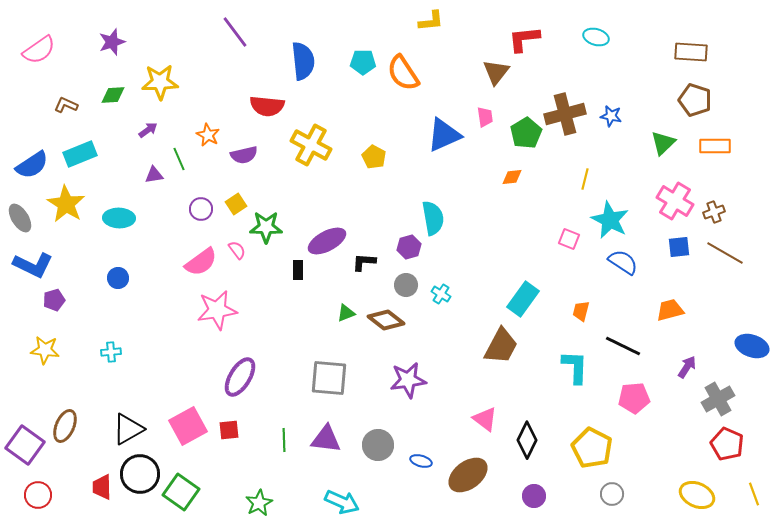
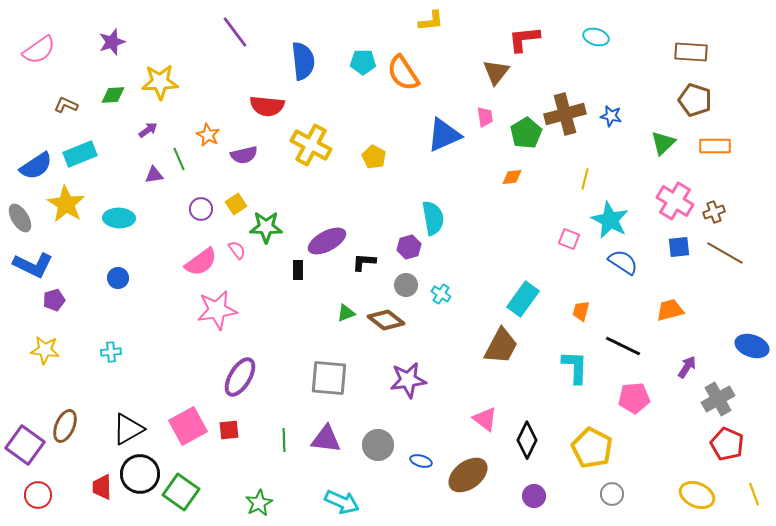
blue semicircle at (32, 165): moved 4 px right, 1 px down
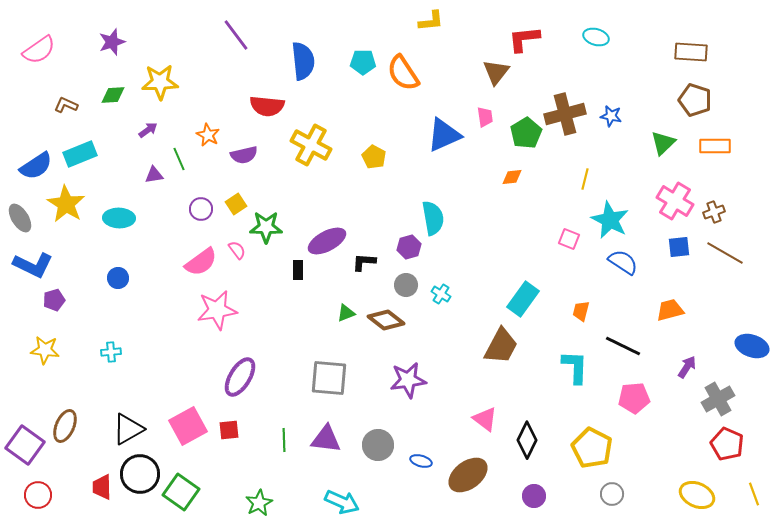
purple line at (235, 32): moved 1 px right, 3 px down
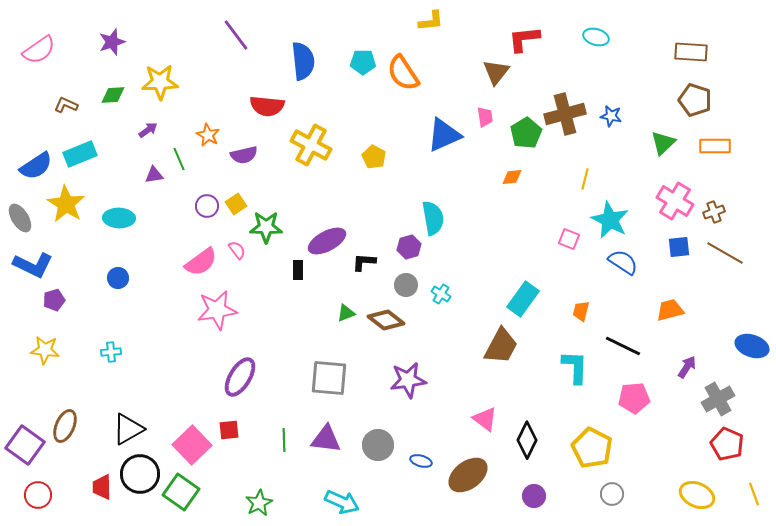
purple circle at (201, 209): moved 6 px right, 3 px up
pink square at (188, 426): moved 4 px right, 19 px down; rotated 15 degrees counterclockwise
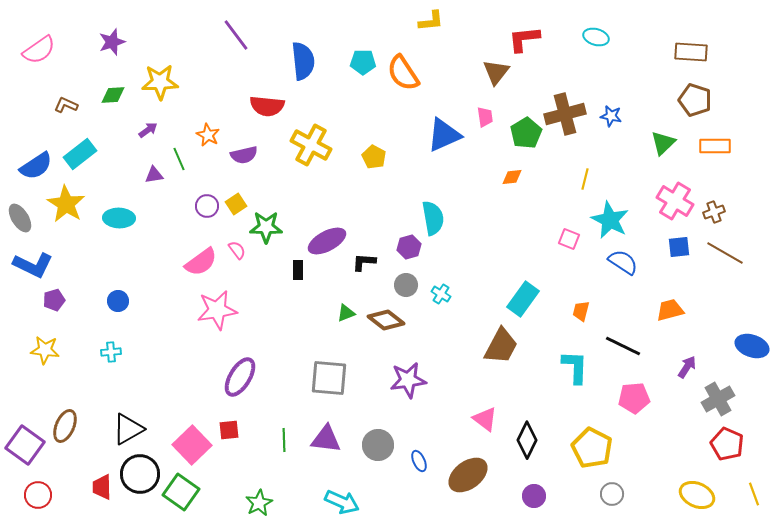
cyan rectangle at (80, 154): rotated 16 degrees counterclockwise
blue circle at (118, 278): moved 23 px down
blue ellipse at (421, 461): moved 2 px left; rotated 50 degrees clockwise
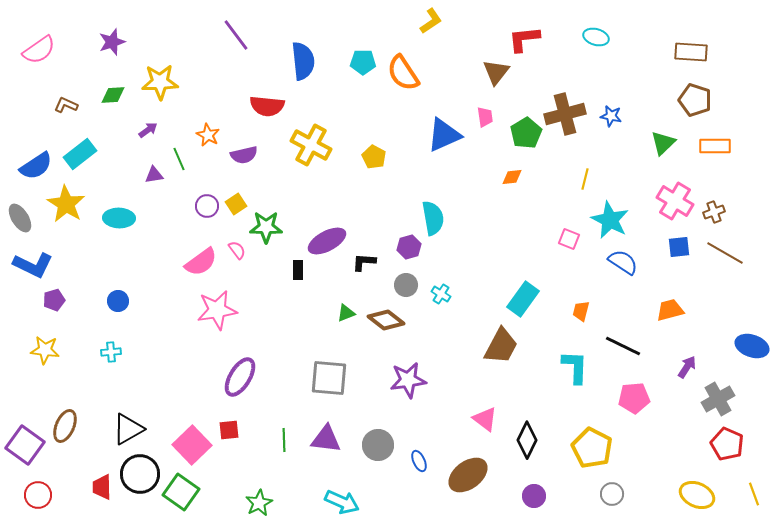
yellow L-shape at (431, 21): rotated 28 degrees counterclockwise
